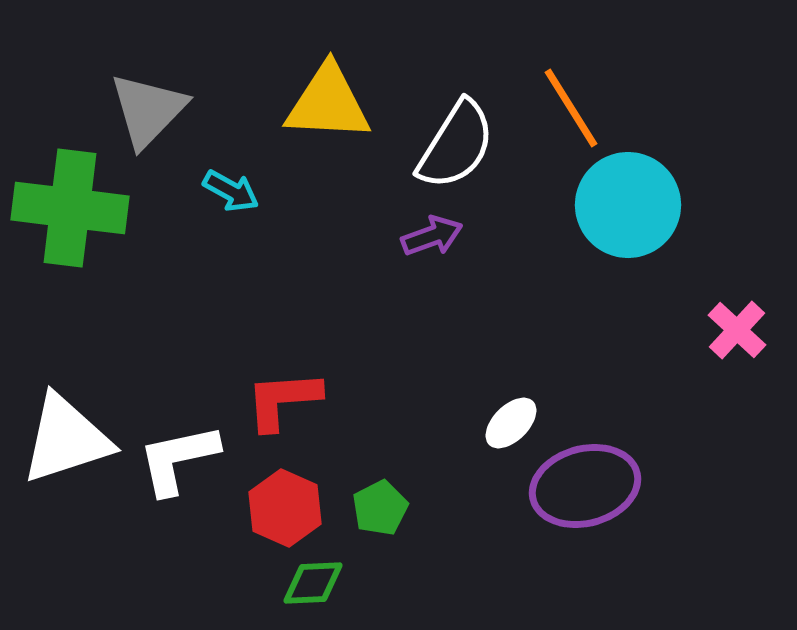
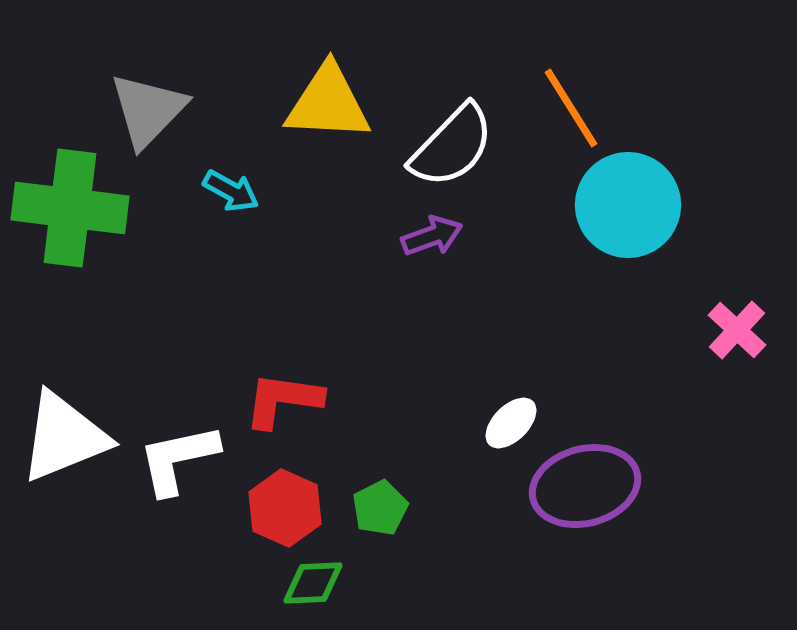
white semicircle: moved 4 px left, 1 px down; rotated 12 degrees clockwise
red L-shape: rotated 12 degrees clockwise
white triangle: moved 2 px left, 2 px up; rotated 4 degrees counterclockwise
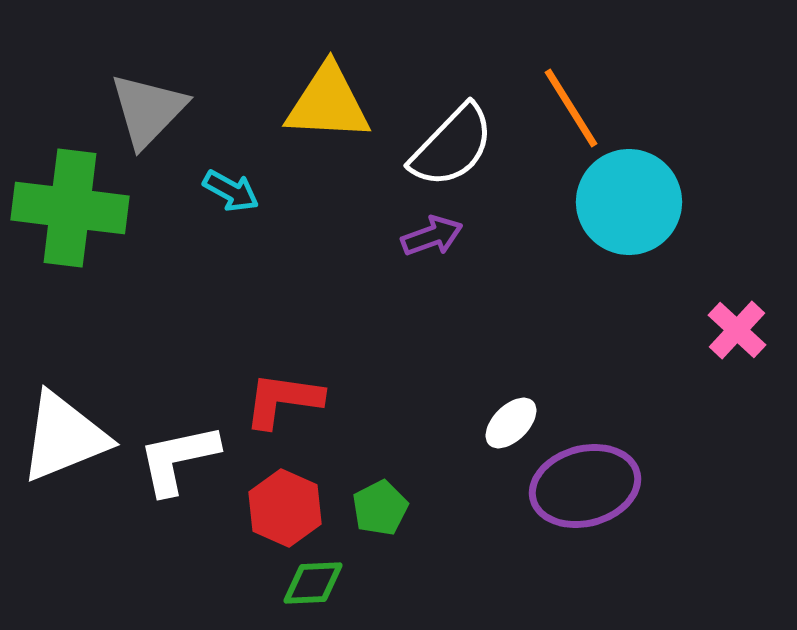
cyan circle: moved 1 px right, 3 px up
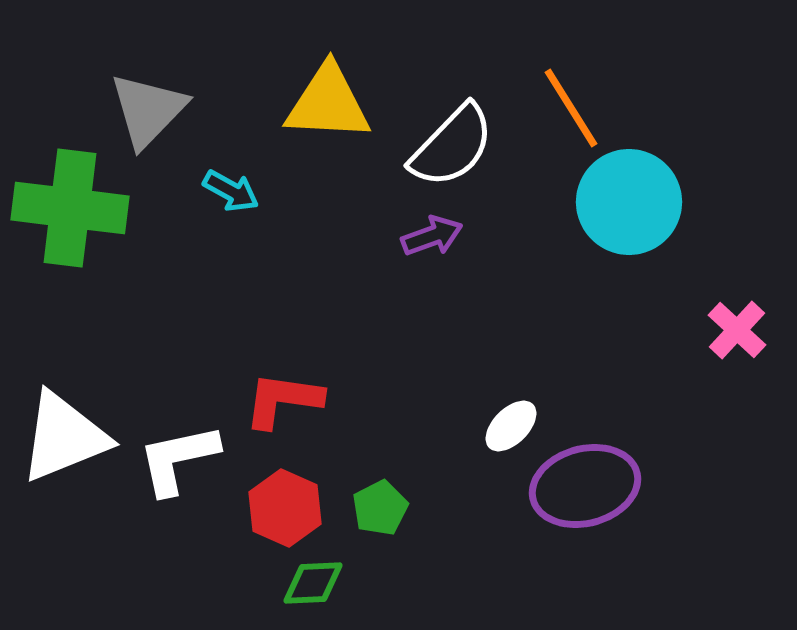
white ellipse: moved 3 px down
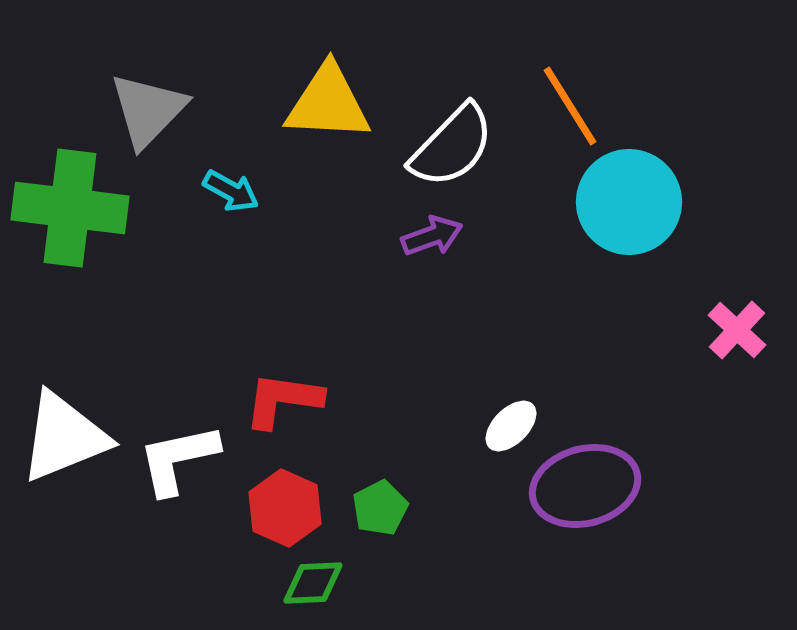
orange line: moved 1 px left, 2 px up
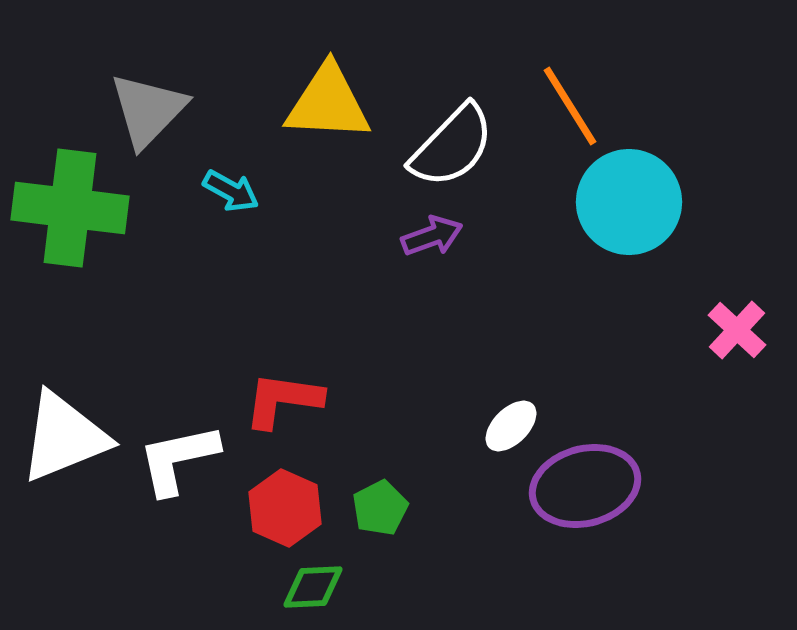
green diamond: moved 4 px down
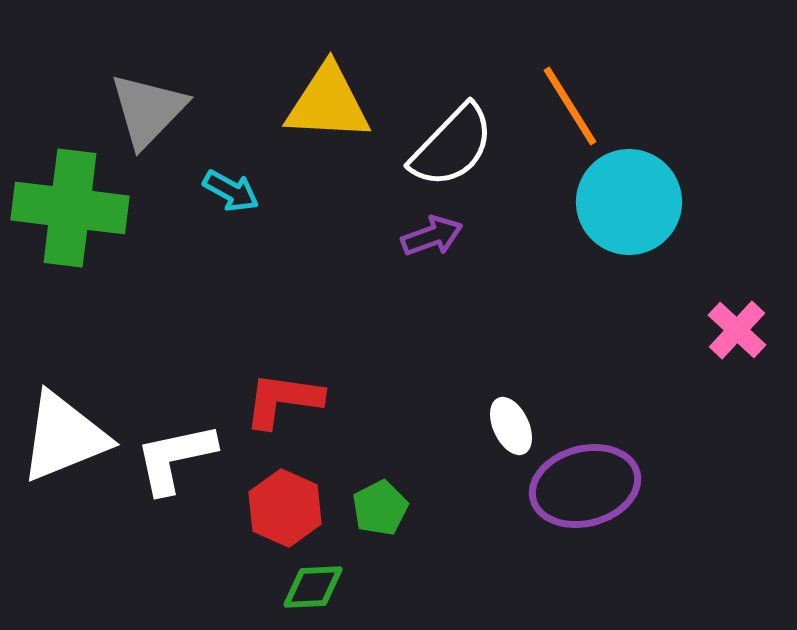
white ellipse: rotated 70 degrees counterclockwise
white L-shape: moved 3 px left, 1 px up
